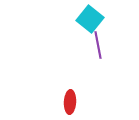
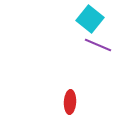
purple line: rotated 56 degrees counterclockwise
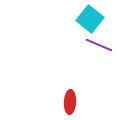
purple line: moved 1 px right
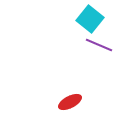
red ellipse: rotated 60 degrees clockwise
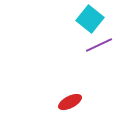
purple line: rotated 48 degrees counterclockwise
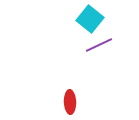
red ellipse: rotated 65 degrees counterclockwise
